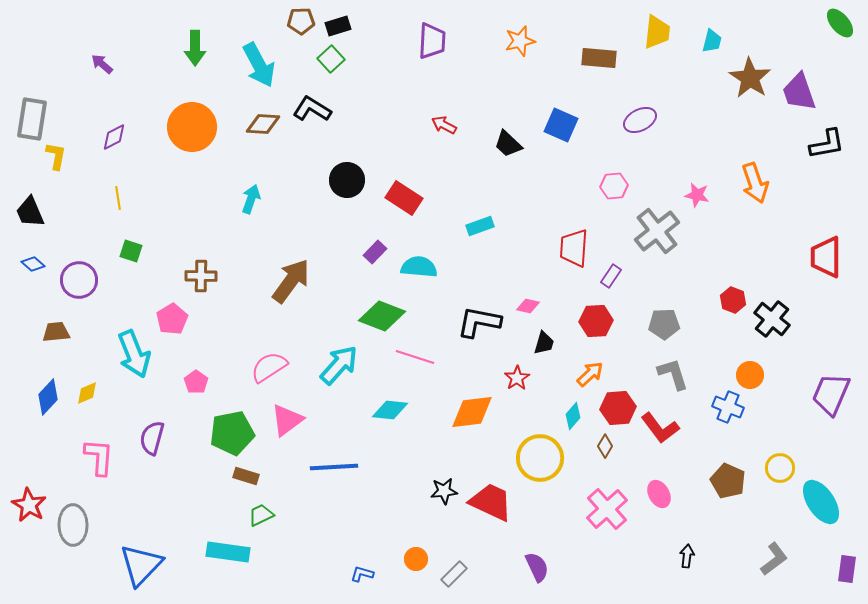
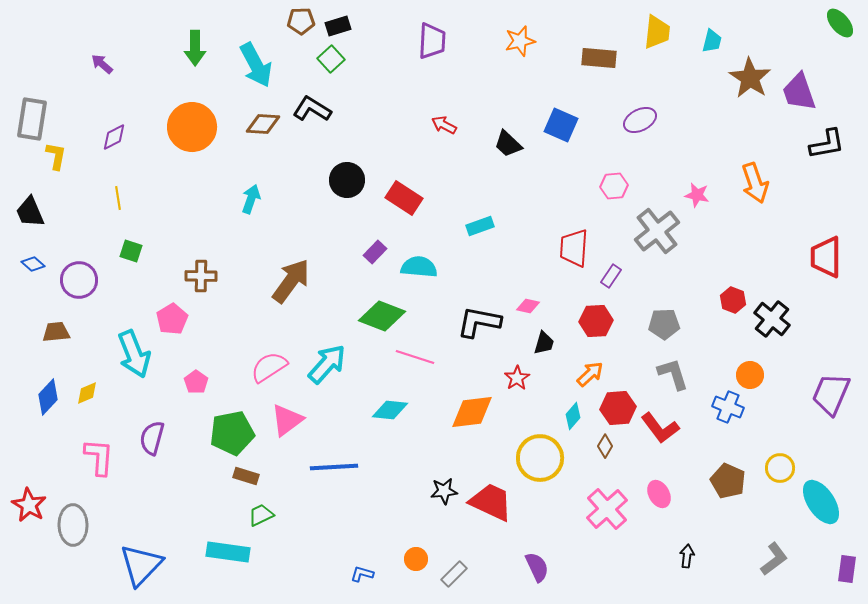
cyan arrow at (259, 65): moved 3 px left
cyan arrow at (339, 365): moved 12 px left, 1 px up
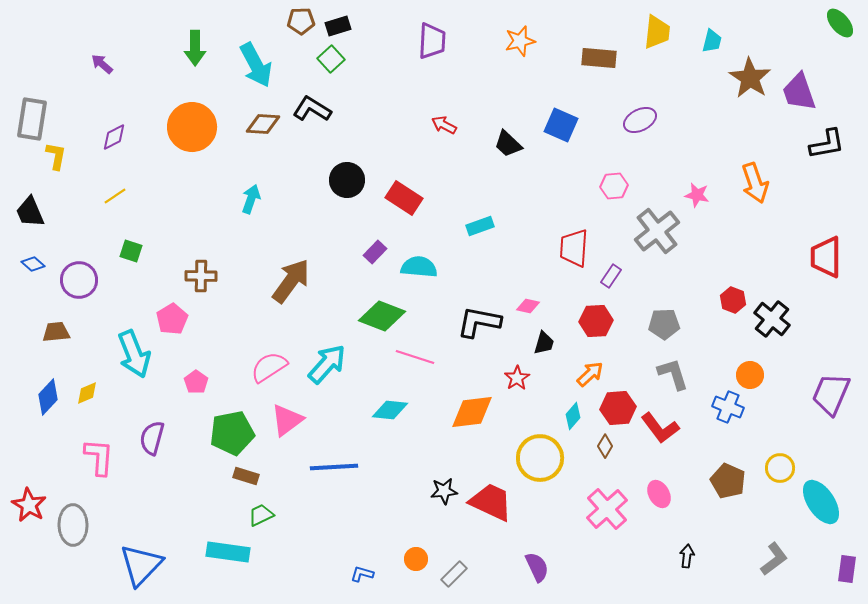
yellow line at (118, 198): moved 3 px left, 2 px up; rotated 65 degrees clockwise
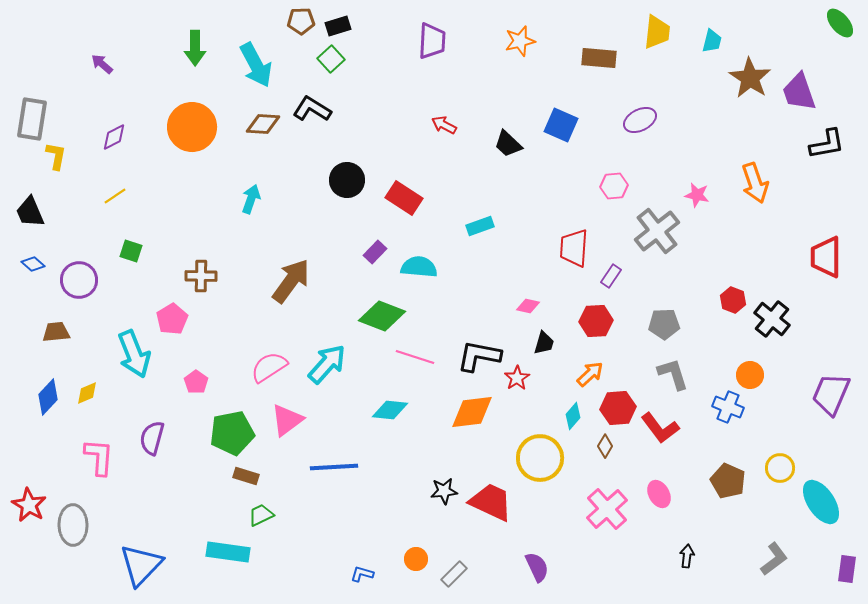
black L-shape at (479, 322): moved 34 px down
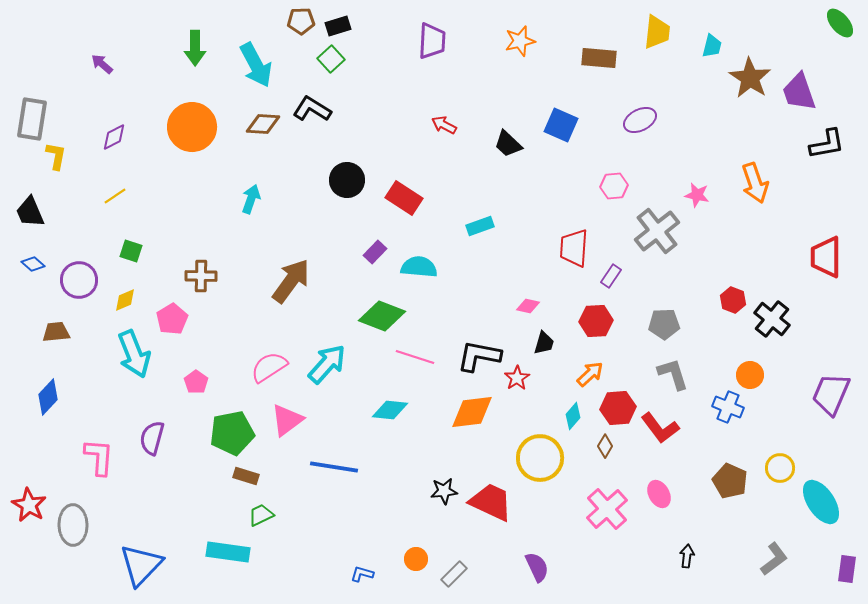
cyan trapezoid at (712, 41): moved 5 px down
yellow diamond at (87, 393): moved 38 px right, 93 px up
blue line at (334, 467): rotated 12 degrees clockwise
brown pentagon at (728, 481): moved 2 px right
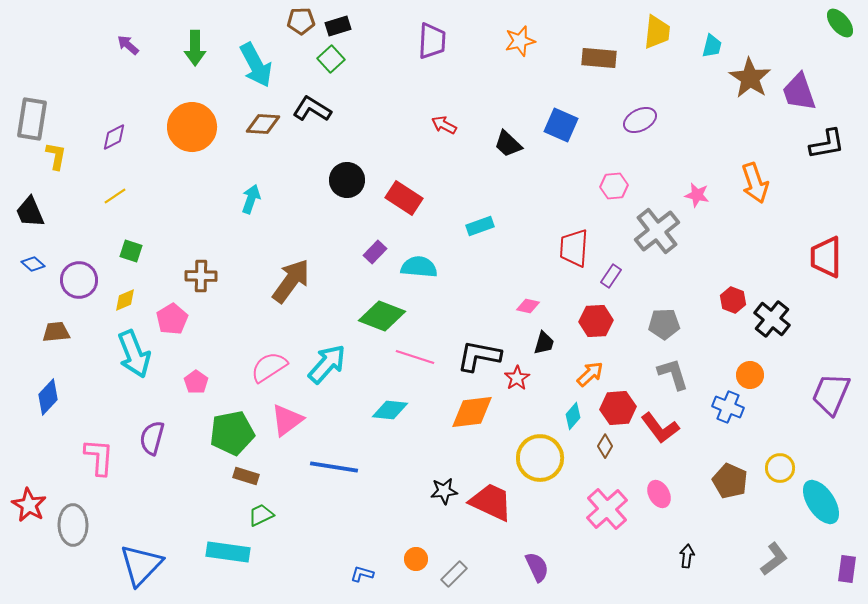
purple arrow at (102, 64): moved 26 px right, 19 px up
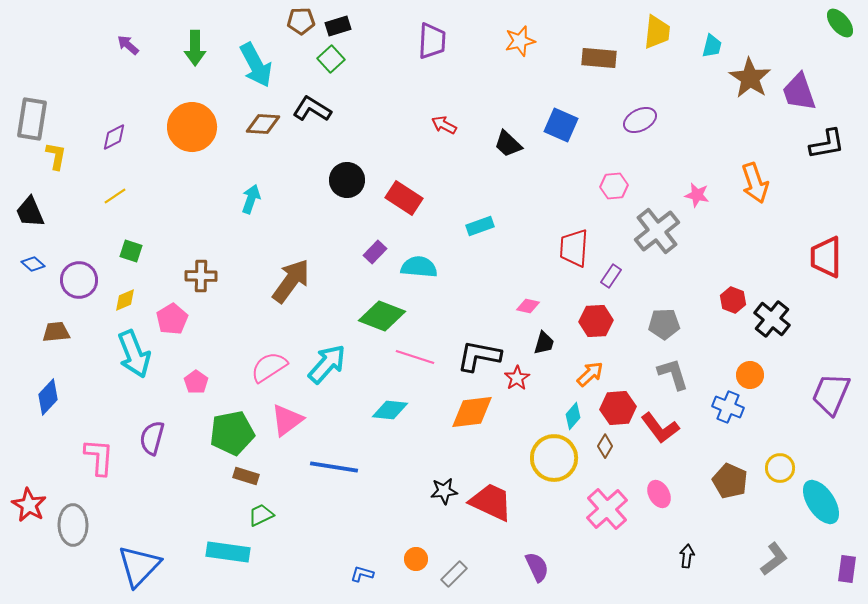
yellow circle at (540, 458): moved 14 px right
blue triangle at (141, 565): moved 2 px left, 1 px down
